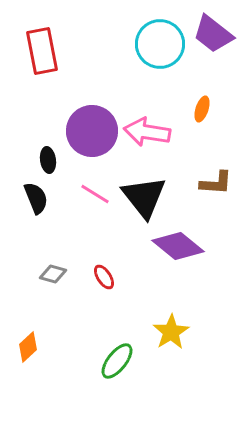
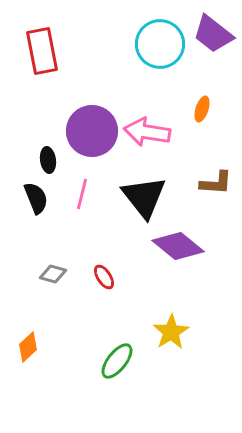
pink line: moved 13 px left; rotated 72 degrees clockwise
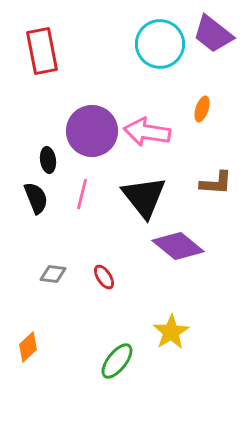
gray diamond: rotated 8 degrees counterclockwise
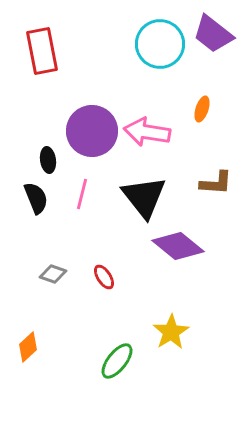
gray diamond: rotated 12 degrees clockwise
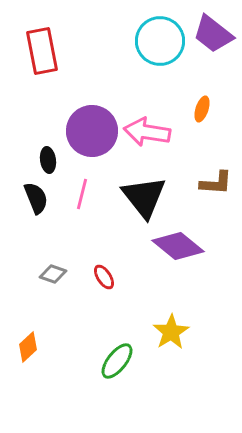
cyan circle: moved 3 px up
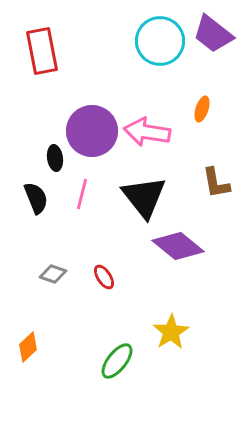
black ellipse: moved 7 px right, 2 px up
brown L-shape: rotated 76 degrees clockwise
